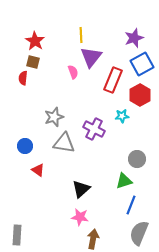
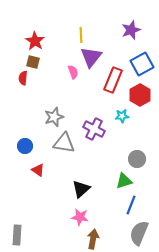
purple star: moved 3 px left, 8 px up
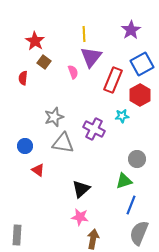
purple star: rotated 12 degrees counterclockwise
yellow line: moved 3 px right, 1 px up
brown square: moved 11 px right; rotated 24 degrees clockwise
gray triangle: moved 1 px left
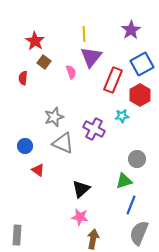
pink semicircle: moved 2 px left
gray triangle: rotated 15 degrees clockwise
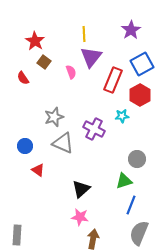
red semicircle: rotated 40 degrees counterclockwise
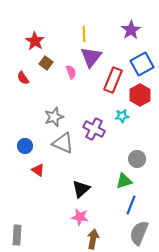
brown square: moved 2 px right, 1 px down
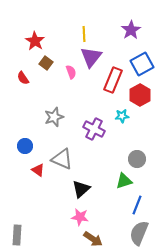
gray triangle: moved 1 px left, 16 px down
blue line: moved 6 px right
brown arrow: rotated 114 degrees clockwise
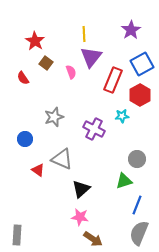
blue circle: moved 7 px up
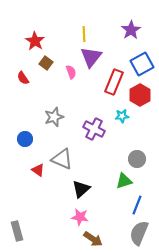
red rectangle: moved 1 px right, 2 px down
gray rectangle: moved 4 px up; rotated 18 degrees counterclockwise
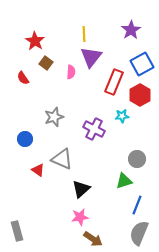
pink semicircle: rotated 24 degrees clockwise
pink star: rotated 18 degrees counterclockwise
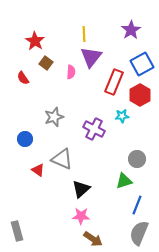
pink star: moved 1 px right, 1 px up; rotated 12 degrees clockwise
